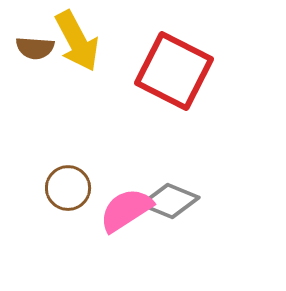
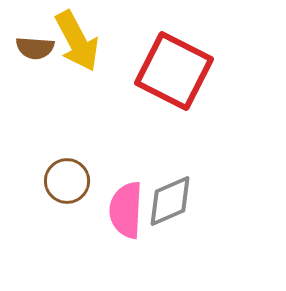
brown circle: moved 1 px left, 7 px up
gray diamond: rotated 46 degrees counterclockwise
pink semicircle: rotated 54 degrees counterclockwise
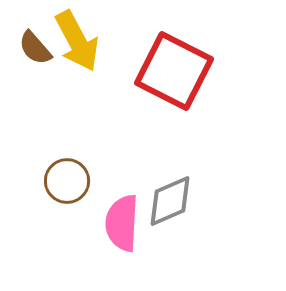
brown semicircle: rotated 45 degrees clockwise
pink semicircle: moved 4 px left, 13 px down
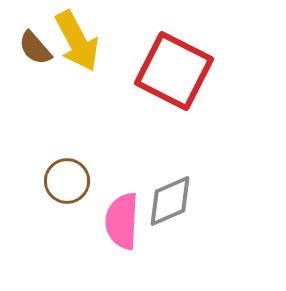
pink semicircle: moved 2 px up
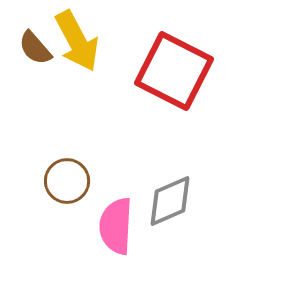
pink semicircle: moved 6 px left, 5 px down
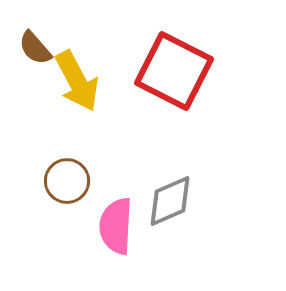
yellow arrow: moved 40 px down
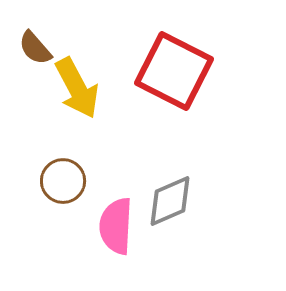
yellow arrow: moved 7 px down
brown circle: moved 4 px left
